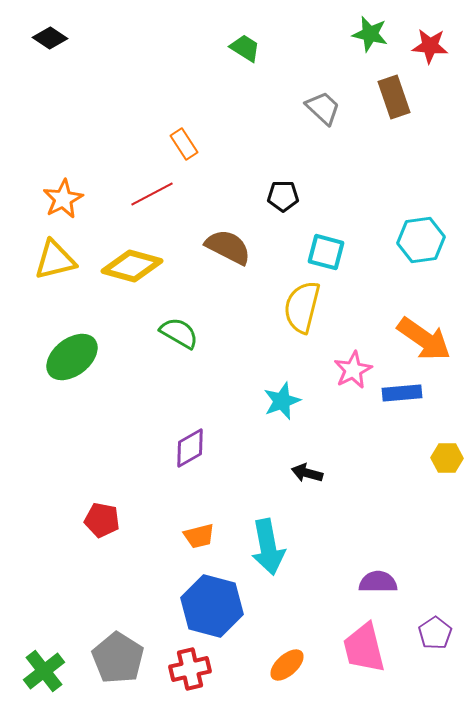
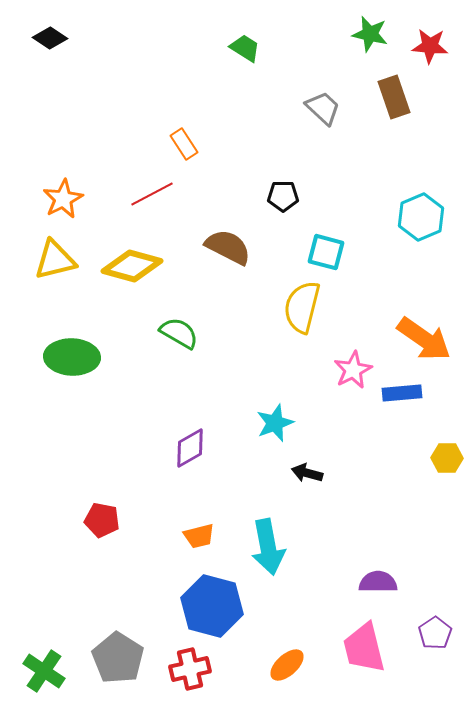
cyan hexagon: moved 23 px up; rotated 15 degrees counterclockwise
green ellipse: rotated 40 degrees clockwise
cyan star: moved 7 px left, 22 px down
green cross: rotated 18 degrees counterclockwise
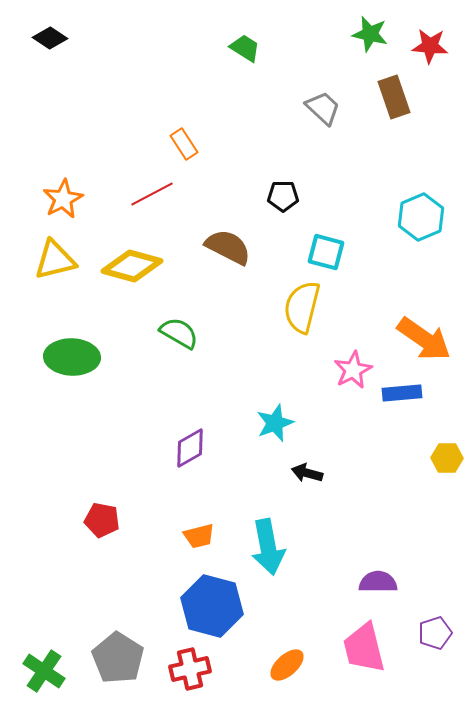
purple pentagon: rotated 16 degrees clockwise
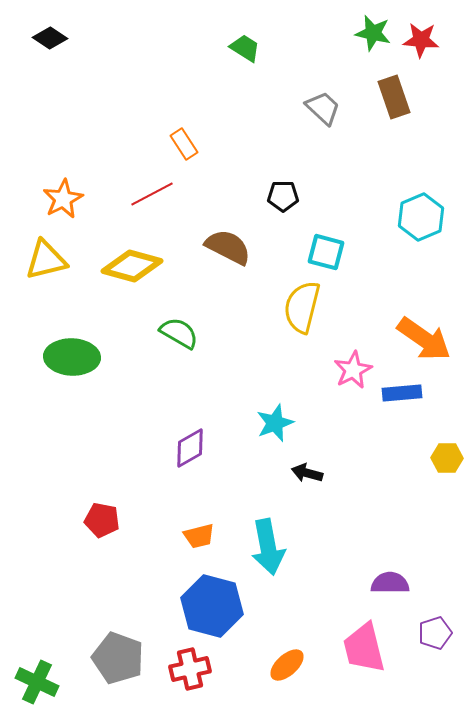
green star: moved 3 px right, 1 px up
red star: moved 9 px left, 6 px up
yellow triangle: moved 9 px left
purple semicircle: moved 12 px right, 1 px down
gray pentagon: rotated 12 degrees counterclockwise
green cross: moved 7 px left, 11 px down; rotated 9 degrees counterclockwise
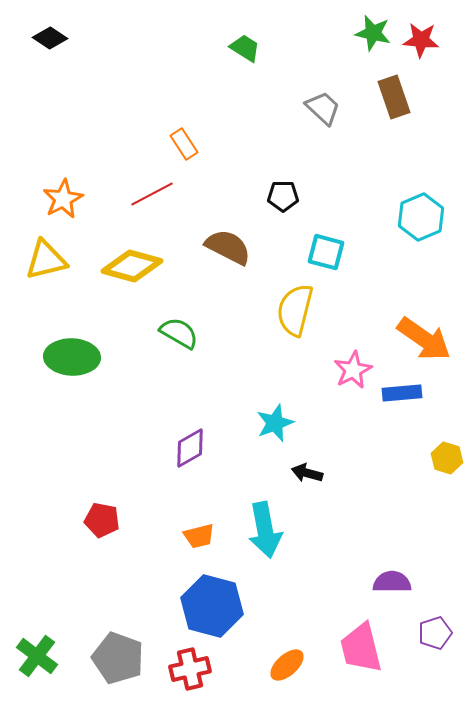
yellow semicircle: moved 7 px left, 3 px down
yellow hexagon: rotated 16 degrees clockwise
cyan arrow: moved 3 px left, 17 px up
purple semicircle: moved 2 px right, 1 px up
pink trapezoid: moved 3 px left
green cross: moved 26 px up; rotated 12 degrees clockwise
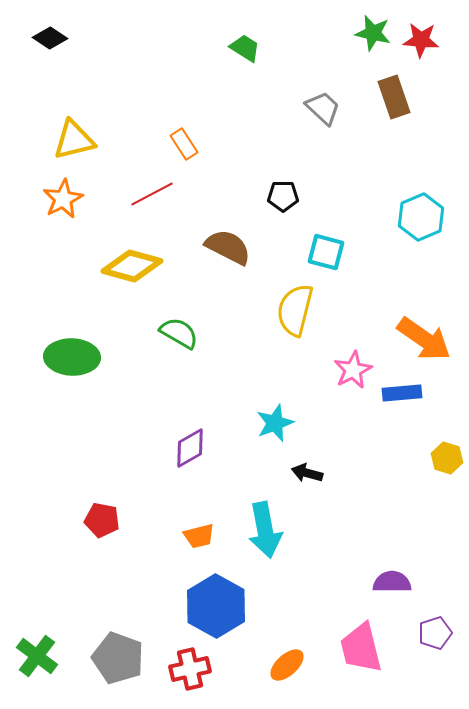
yellow triangle: moved 28 px right, 120 px up
blue hexagon: moved 4 px right; rotated 14 degrees clockwise
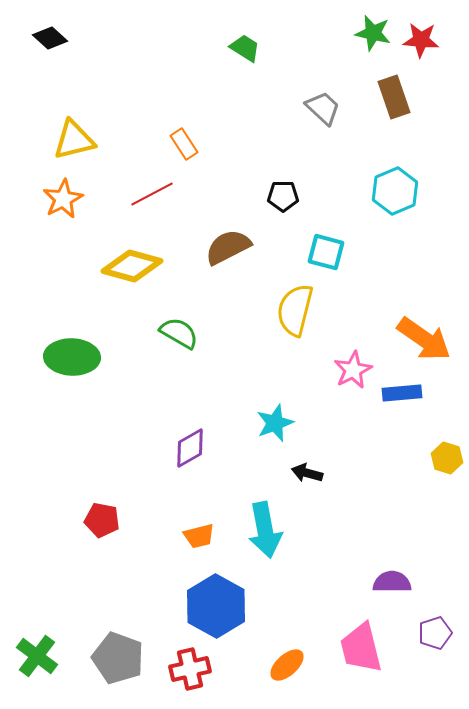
black diamond: rotated 8 degrees clockwise
cyan hexagon: moved 26 px left, 26 px up
brown semicircle: rotated 54 degrees counterclockwise
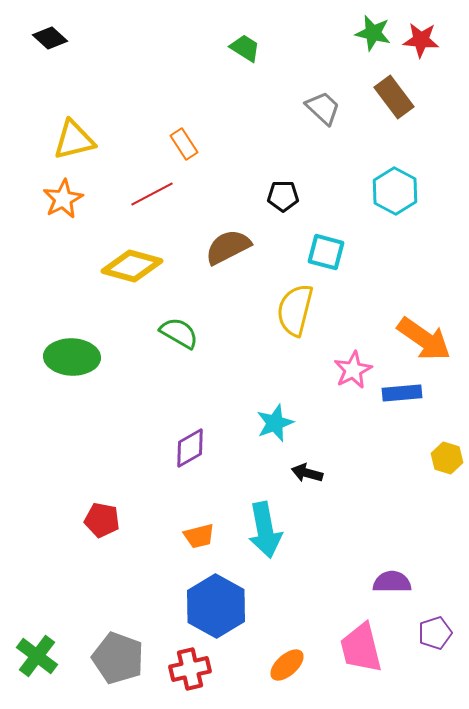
brown rectangle: rotated 18 degrees counterclockwise
cyan hexagon: rotated 9 degrees counterclockwise
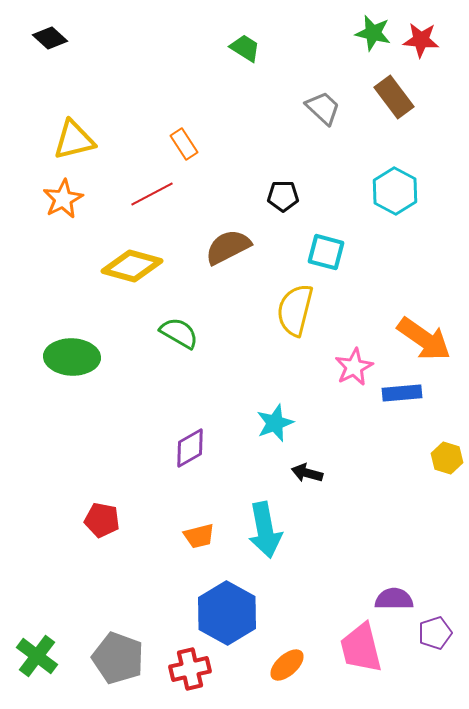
pink star: moved 1 px right, 3 px up
purple semicircle: moved 2 px right, 17 px down
blue hexagon: moved 11 px right, 7 px down
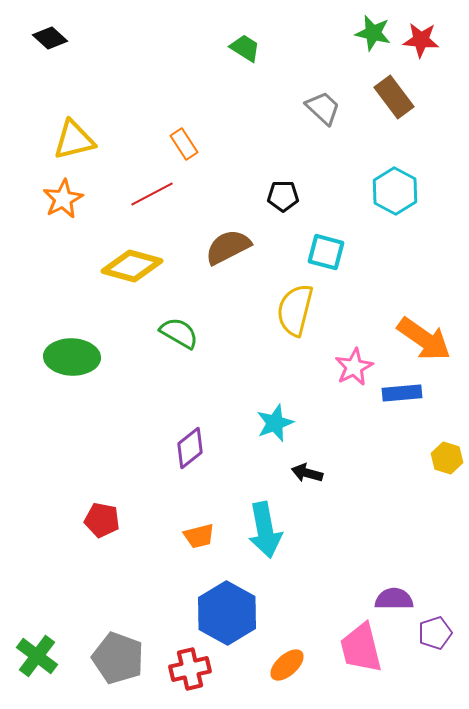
purple diamond: rotated 9 degrees counterclockwise
